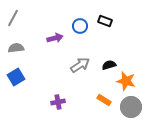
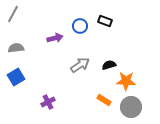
gray line: moved 4 px up
orange star: rotated 12 degrees counterclockwise
purple cross: moved 10 px left; rotated 16 degrees counterclockwise
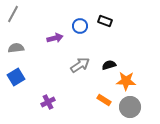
gray circle: moved 1 px left
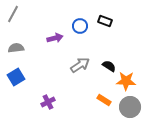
black semicircle: moved 1 px down; rotated 48 degrees clockwise
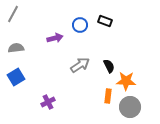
blue circle: moved 1 px up
black semicircle: rotated 32 degrees clockwise
orange rectangle: moved 4 px right, 4 px up; rotated 64 degrees clockwise
